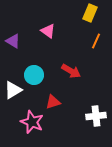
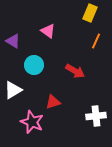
red arrow: moved 4 px right
cyan circle: moved 10 px up
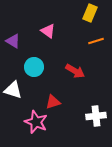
orange line: rotated 49 degrees clockwise
cyan circle: moved 2 px down
white triangle: rotated 48 degrees clockwise
pink star: moved 4 px right
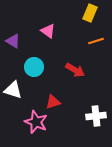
red arrow: moved 1 px up
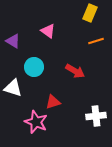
red arrow: moved 1 px down
white triangle: moved 2 px up
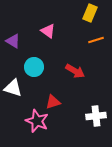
orange line: moved 1 px up
pink star: moved 1 px right, 1 px up
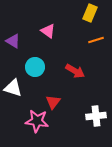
cyan circle: moved 1 px right
red triangle: rotated 35 degrees counterclockwise
pink star: rotated 15 degrees counterclockwise
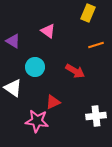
yellow rectangle: moved 2 px left
orange line: moved 5 px down
white triangle: rotated 18 degrees clockwise
red triangle: rotated 28 degrees clockwise
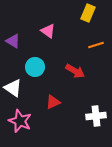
pink star: moved 17 px left; rotated 15 degrees clockwise
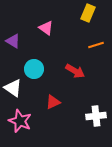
pink triangle: moved 2 px left, 3 px up
cyan circle: moved 1 px left, 2 px down
